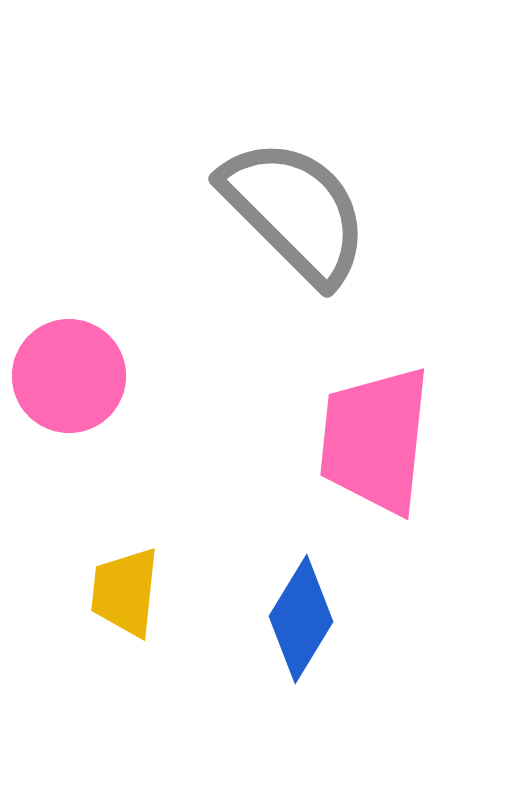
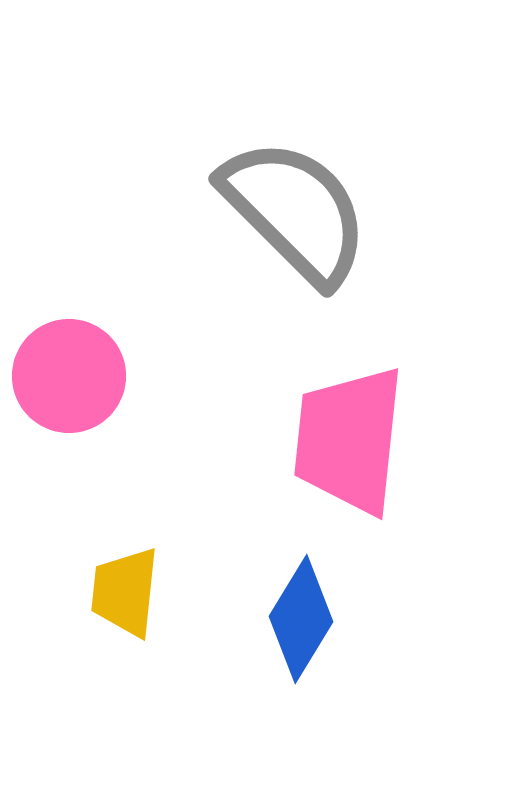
pink trapezoid: moved 26 px left
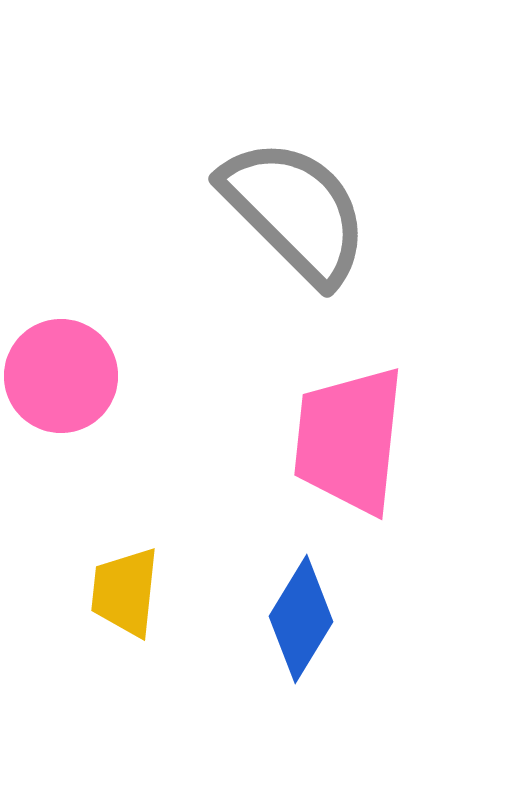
pink circle: moved 8 px left
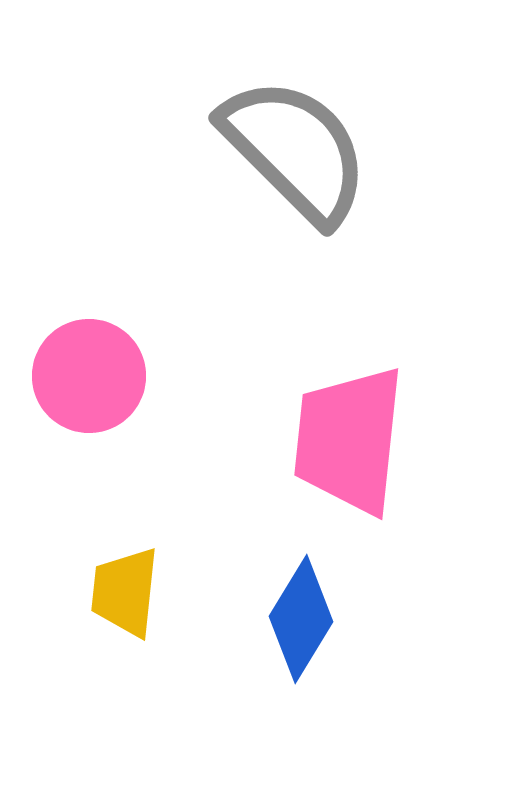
gray semicircle: moved 61 px up
pink circle: moved 28 px right
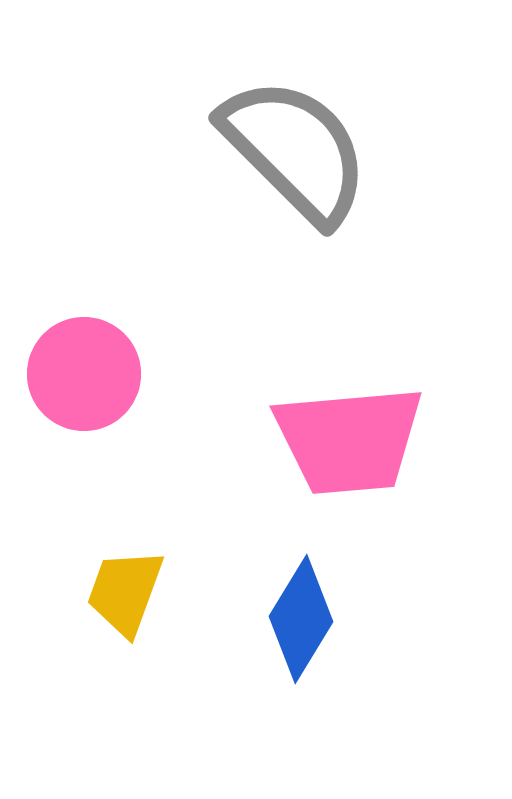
pink circle: moved 5 px left, 2 px up
pink trapezoid: rotated 101 degrees counterclockwise
yellow trapezoid: rotated 14 degrees clockwise
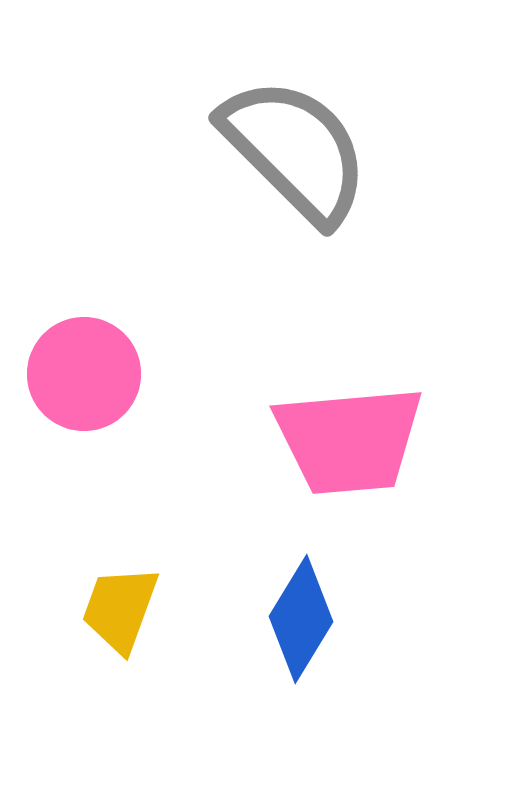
yellow trapezoid: moved 5 px left, 17 px down
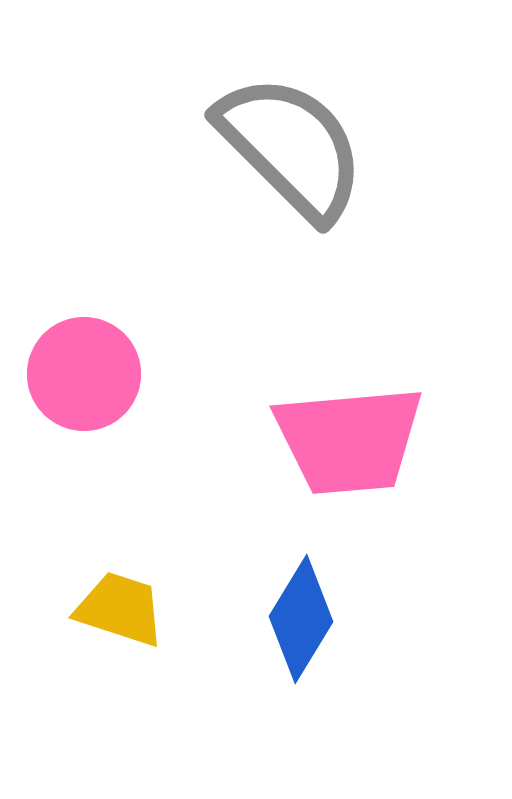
gray semicircle: moved 4 px left, 3 px up
yellow trapezoid: rotated 88 degrees clockwise
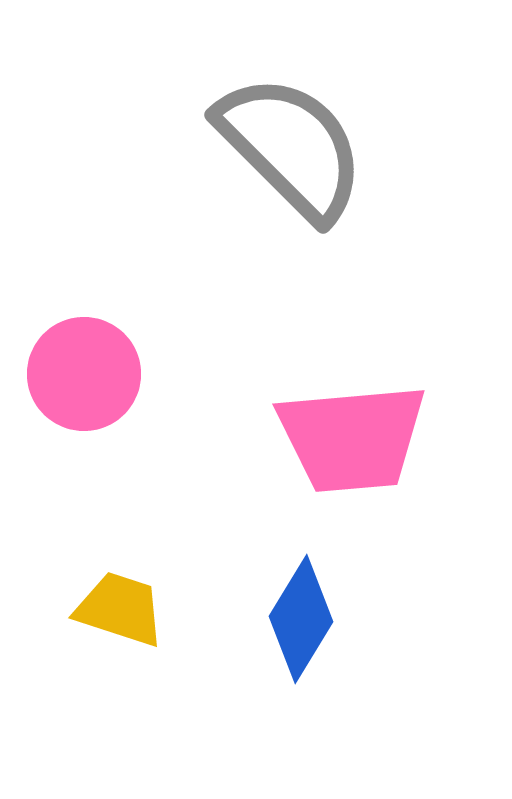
pink trapezoid: moved 3 px right, 2 px up
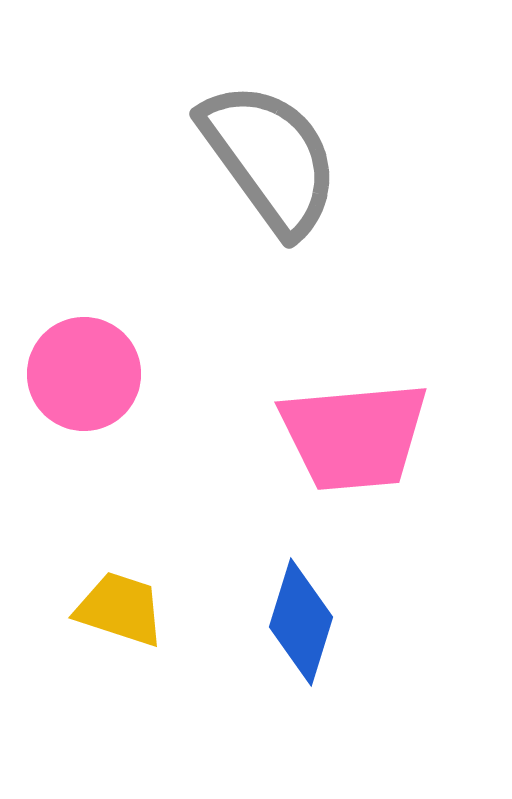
gray semicircle: moved 21 px left, 11 px down; rotated 9 degrees clockwise
pink trapezoid: moved 2 px right, 2 px up
blue diamond: moved 3 px down; rotated 14 degrees counterclockwise
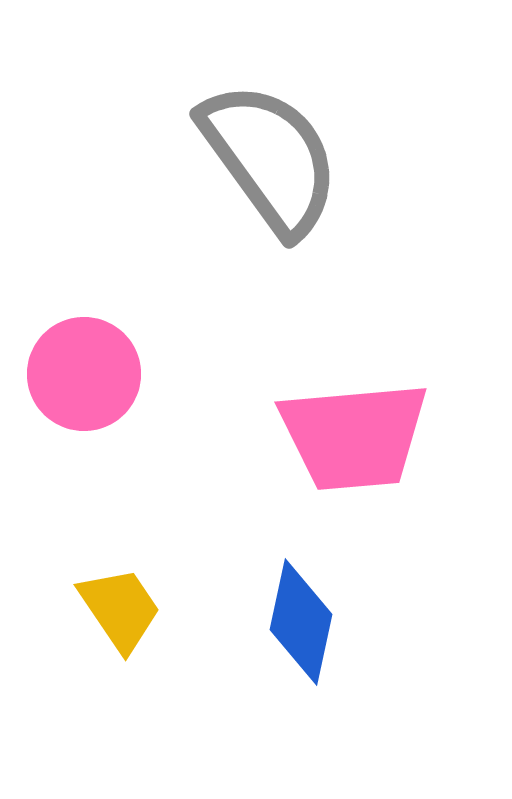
yellow trapezoid: rotated 38 degrees clockwise
blue diamond: rotated 5 degrees counterclockwise
